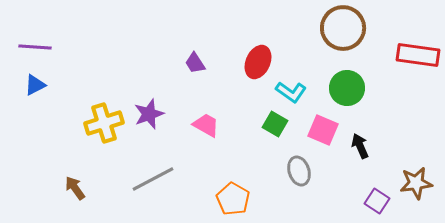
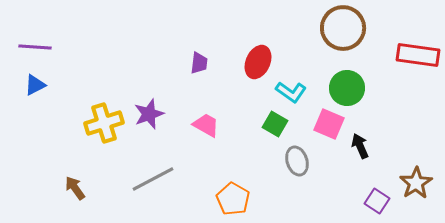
purple trapezoid: moved 4 px right; rotated 140 degrees counterclockwise
pink square: moved 6 px right, 6 px up
gray ellipse: moved 2 px left, 10 px up
brown star: rotated 24 degrees counterclockwise
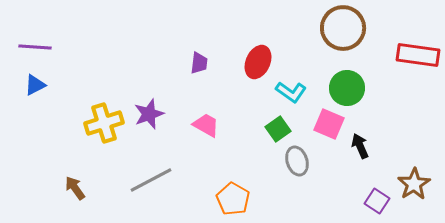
green square: moved 3 px right, 5 px down; rotated 25 degrees clockwise
gray line: moved 2 px left, 1 px down
brown star: moved 2 px left, 1 px down
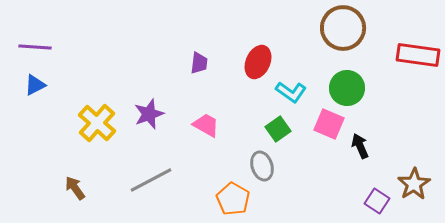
yellow cross: moved 7 px left; rotated 30 degrees counterclockwise
gray ellipse: moved 35 px left, 5 px down
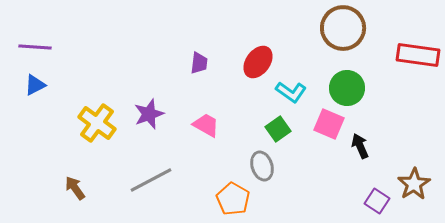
red ellipse: rotated 12 degrees clockwise
yellow cross: rotated 6 degrees counterclockwise
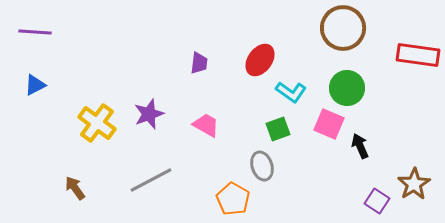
purple line: moved 15 px up
red ellipse: moved 2 px right, 2 px up
green square: rotated 15 degrees clockwise
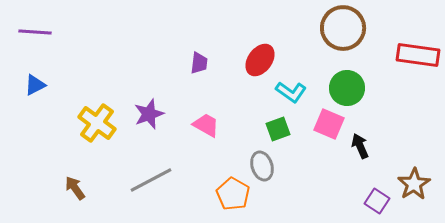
orange pentagon: moved 5 px up
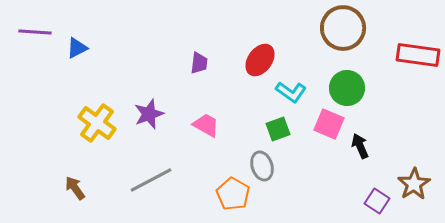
blue triangle: moved 42 px right, 37 px up
